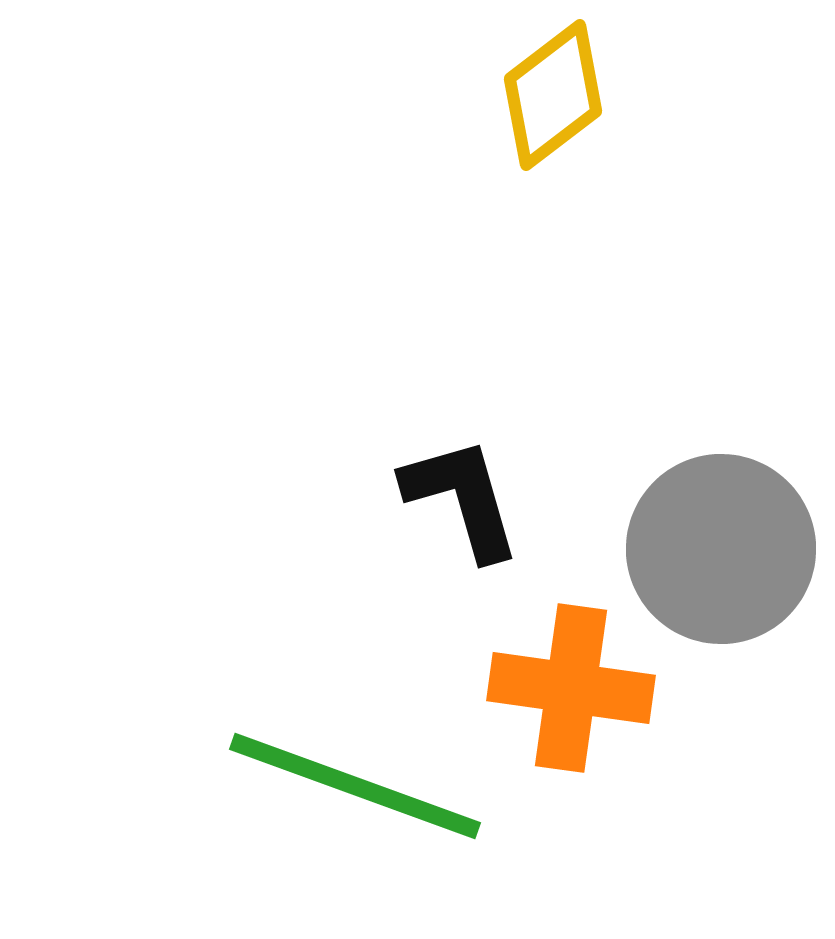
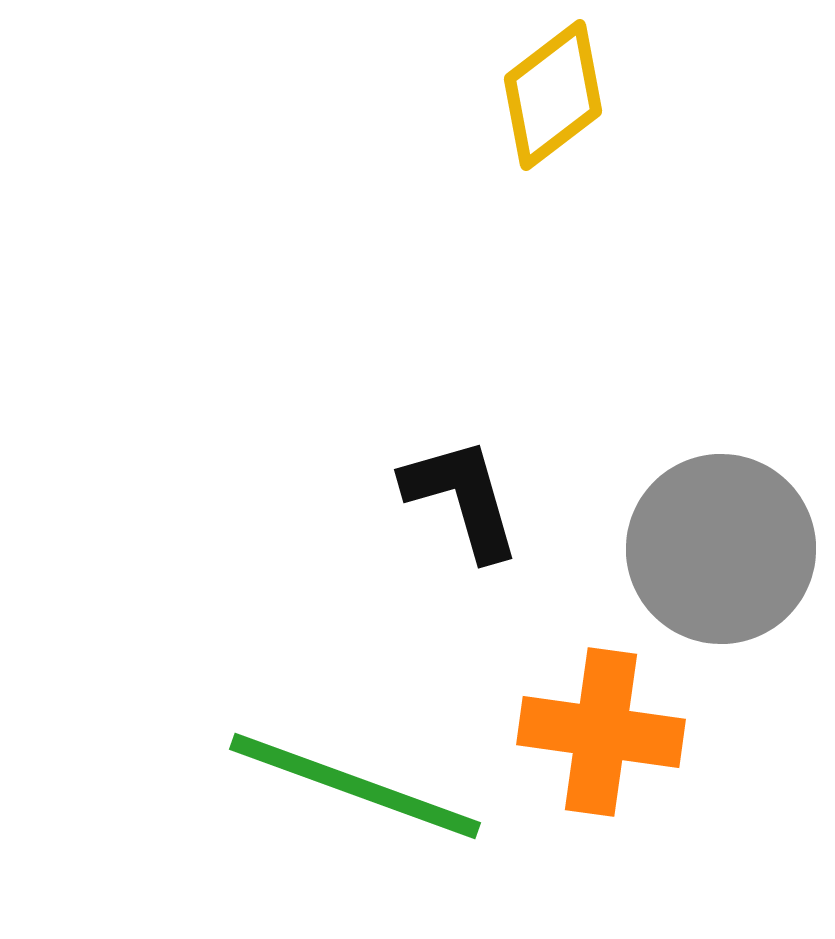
orange cross: moved 30 px right, 44 px down
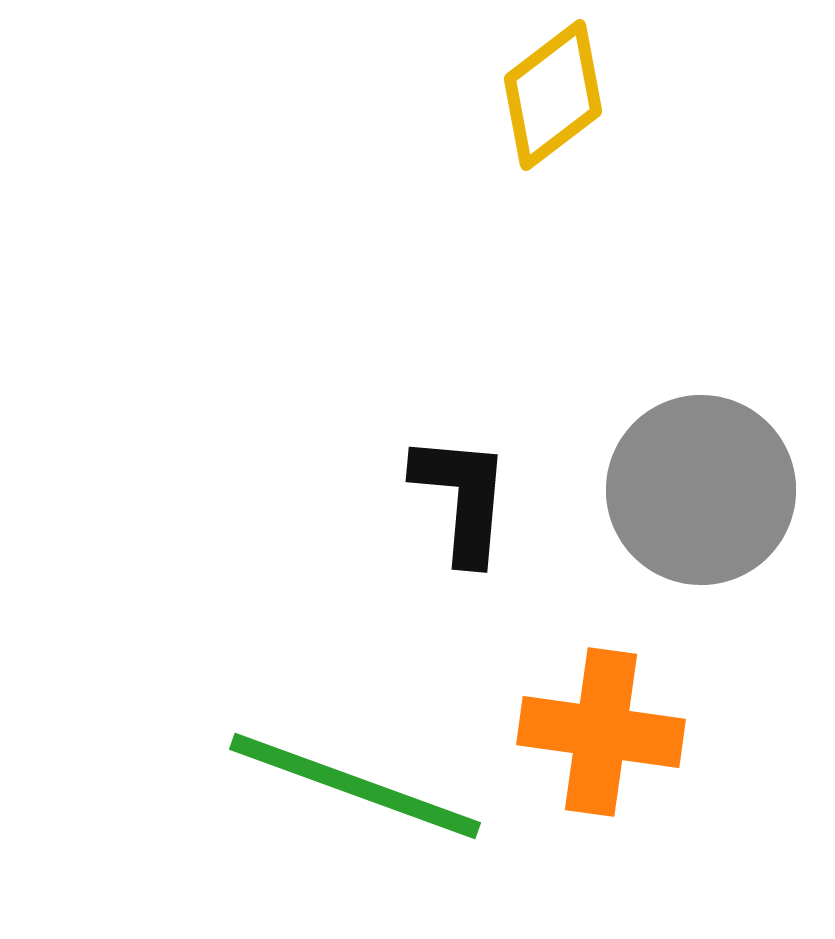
black L-shape: rotated 21 degrees clockwise
gray circle: moved 20 px left, 59 px up
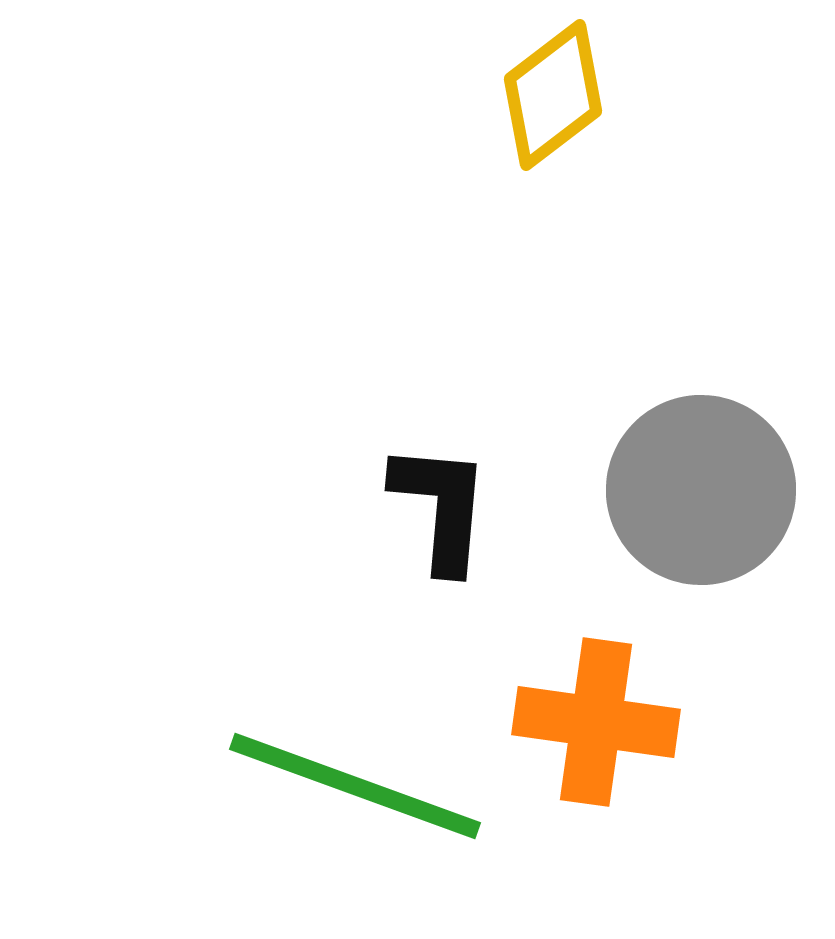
black L-shape: moved 21 px left, 9 px down
orange cross: moved 5 px left, 10 px up
